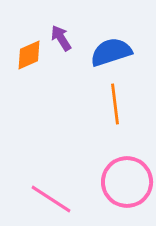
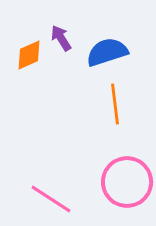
blue semicircle: moved 4 px left
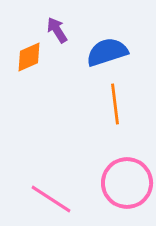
purple arrow: moved 4 px left, 8 px up
orange diamond: moved 2 px down
pink circle: moved 1 px down
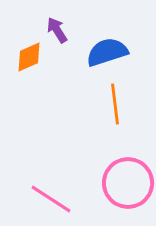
pink circle: moved 1 px right
